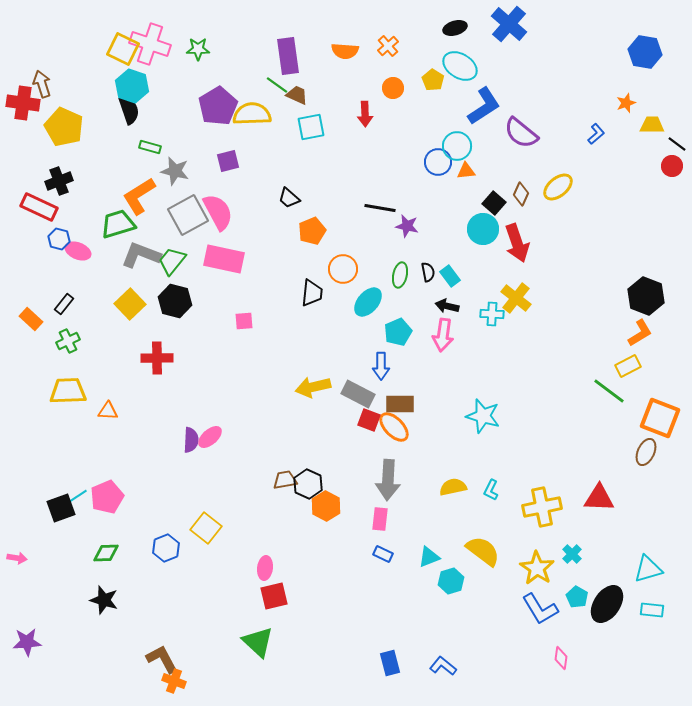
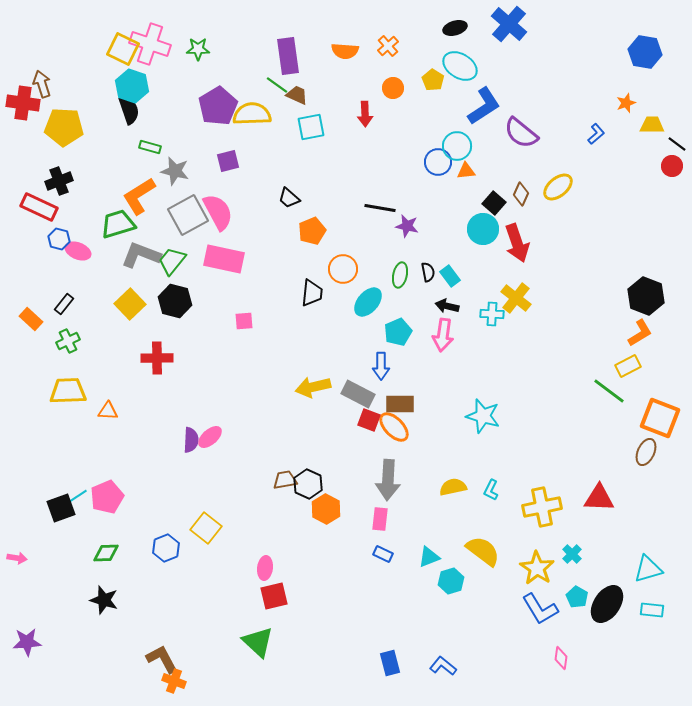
yellow pentagon at (64, 127): rotated 21 degrees counterclockwise
orange hexagon at (326, 506): moved 3 px down
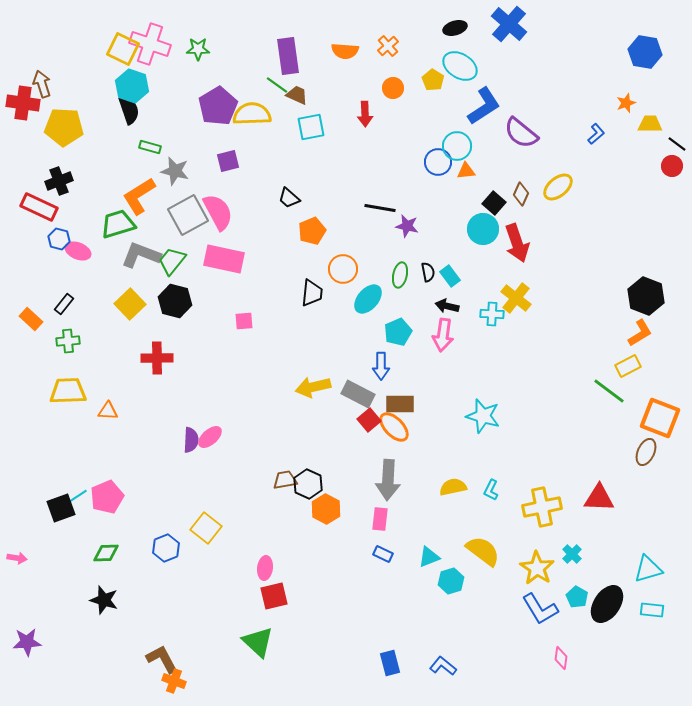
yellow trapezoid at (652, 125): moved 2 px left, 1 px up
cyan ellipse at (368, 302): moved 3 px up
green cross at (68, 341): rotated 20 degrees clockwise
red square at (369, 420): rotated 30 degrees clockwise
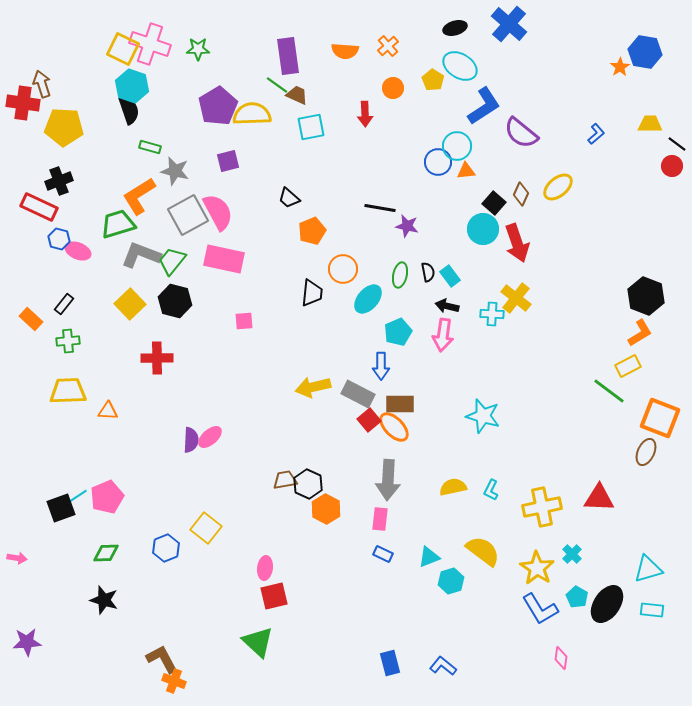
orange star at (626, 103): moved 6 px left, 36 px up; rotated 12 degrees counterclockwise
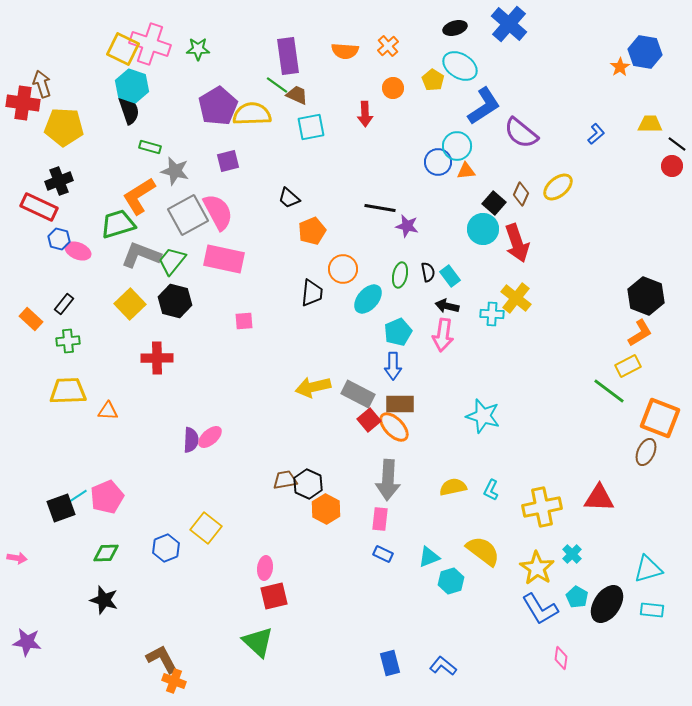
blue arrow at (381, 366): moved 12 px right
purple star at (27, 642): rotated 12 degrees clockwise
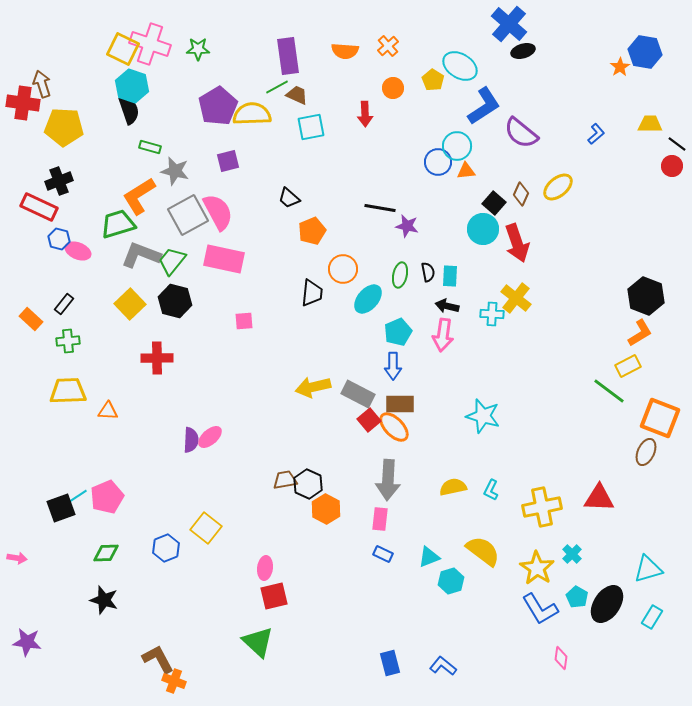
black ellipse at (455, 28): moved 68 px right, 23 px down
green line at (277, 85): moved 2 px down; rotated 65 degrees counterclockwise
cyan rectangle at (450, 276): rotated 40 degrees clockwise
cyan rectangle at (652, 610): moved 7 px down; rotated 65 degrees counterclockwise
brown L-shape at (162, 659): moved 4 px left
